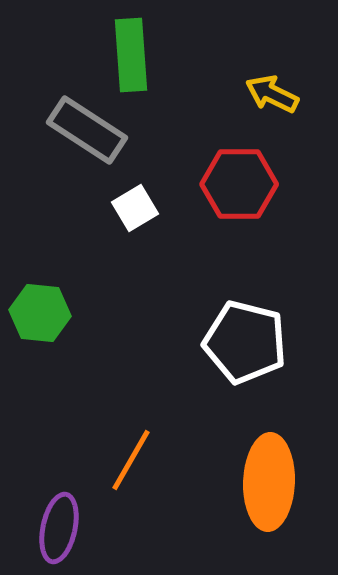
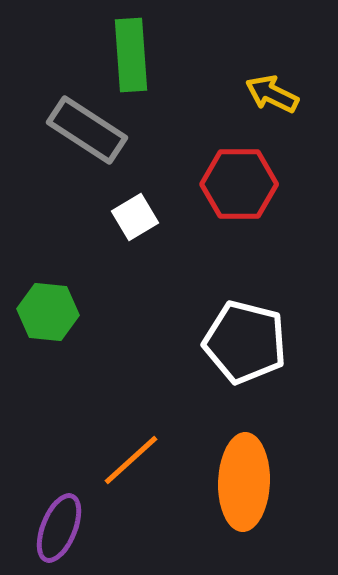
white square: moved 9 px down
green hexagon: moved 8 px right, 1 px up
orange line: rotated 18 degrees clockwise
orange ellipse: moved 25 px left
purple ellipse: rotated 10 degrees clockwise
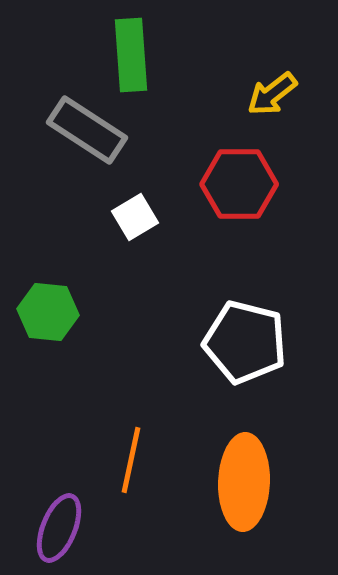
yellow arrow: rotated 64 degrees counterclockwise
orange line: rotated 36 degrees counterclockwise
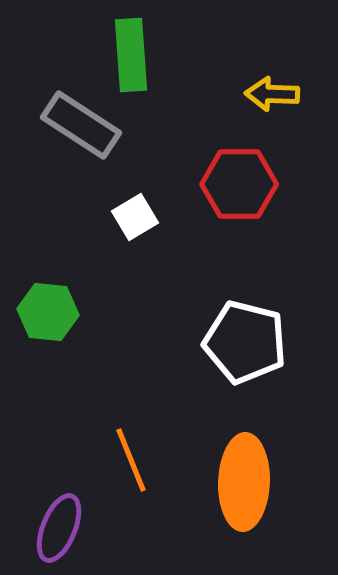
yellow arrow: rotated 40 degrees clockwise
gray rectangle: moved 6 px left, 5 px up
orange line: rotated 34 degrees counterclockwise
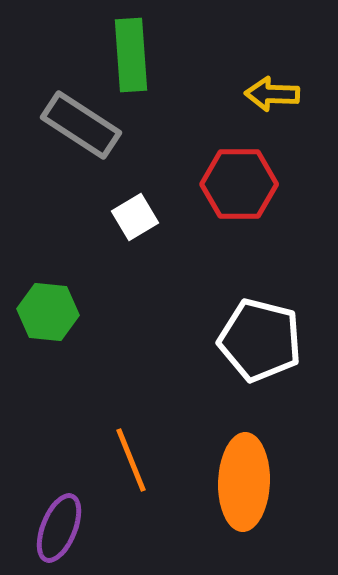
white pentagon: moved 15 px right, 2 px up
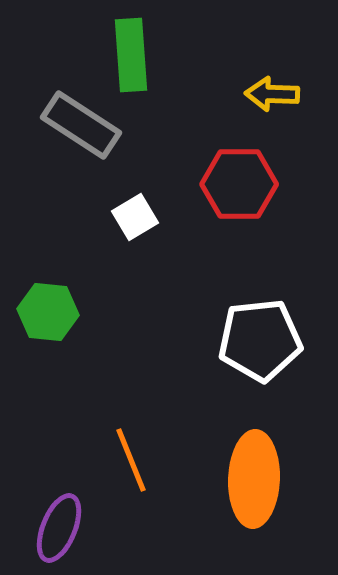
white pentagon: rotated 20 degrees counterclockwise
orange ellipse: moved 10 px right, 3 px up
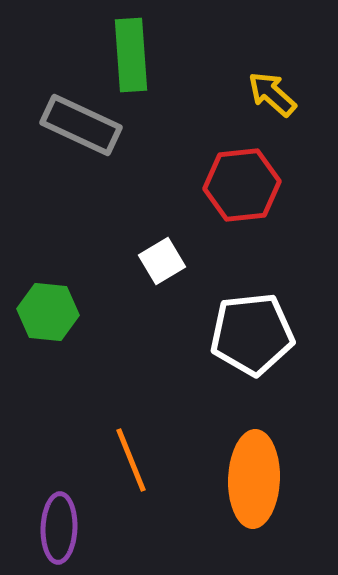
yellow arrow: rotated 40 degrees clockwise
gray rectangle: rotated 8 degrees counterclockwise
red hexagon: moved 3 px right, 1 px down; rotated 6 degrees counterclockwise
white square: moved 27 px right, 44 px down
white pentagon: moved 8 px left, 6 px up
purple ellipse: rotated 20 degrees counterclockwise
